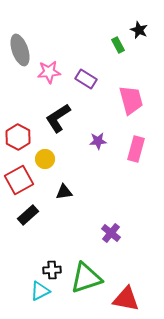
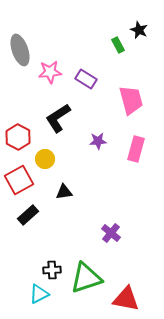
pink star: moved 1 px right
cyan triangle: moved 1 px left, 3 px down
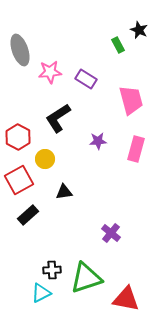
cyan triangle: moved 2 px right, 1 px up
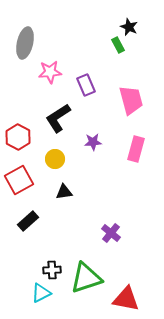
black star: moved 10 px left, 3 px up
gray ellipse: moved 5 px right, 7 px up; rotated 32 degrees clockwise
purple rectangle: moved 6 px down; rotated 35 degrees clockwise
purple star: moved 5 px left, 1 px down
yellow circle: moved 10 px right
black rectangle: moved 6 px down
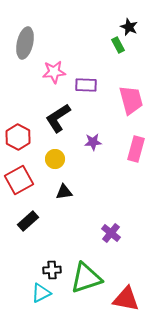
pink star: moved 4 px right
purple rectangle: rotated 65 degrees counterclockwise
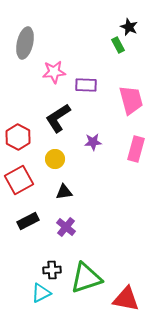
black rectangle: rotated 15 degrees clockwise
purple cross: moved 45 px left, 6 px up
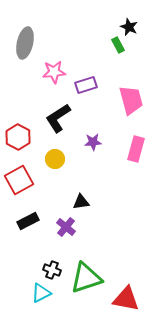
purple rectangle: rotated 20 degrees counterclockwise
black triangle: moved 17 px right, 10 px down
black cross: rotated 24 degrees clockwise
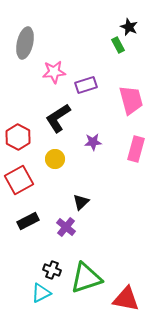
black triangle: rotated 36 degrees counterclockwise
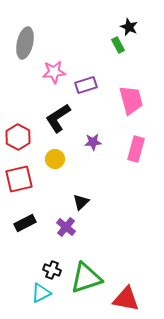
red square: moved 1 px up; rotated 16 degrees clockwise
black rectangle: moved 3 px left, 2 px down
